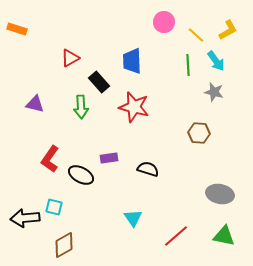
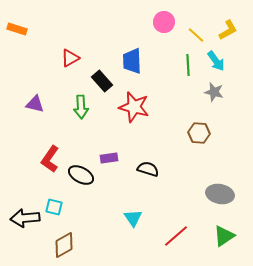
black rectangle: moved 3 px right, 1 px up
green triangle: rotated 45 degrees counterclockwise
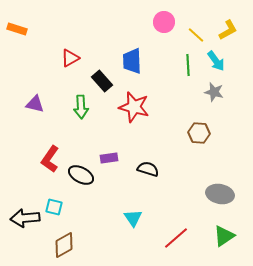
red line: moved 2 px down
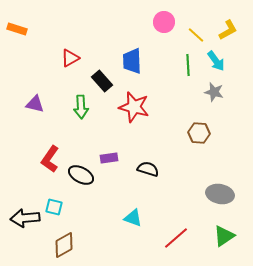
cyan triangle: rotated 36 degrees counterclockwise
